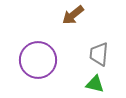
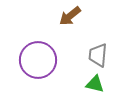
brown arrow: moved 3 px left, 1 px down
gray trapezoid: moved 1 px left, 1 px down
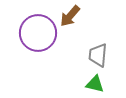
brown arrow: rotated 10 degrees counterclockwise
purple circle: moved 27 px up
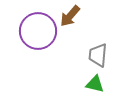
purple circle: moved 2 px up
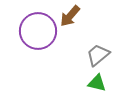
gray trapezoid: rotated 45 degrees clockwise
green triangle: moved 2 px right, 1 px up
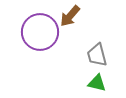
purple circle: moved 2 px right, 1 px down
gray trapezoid: moved 1 px left; rotated 65 degrees counterclockwise
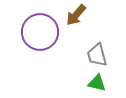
brown arrow: moved 6 px right, 1 px up
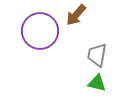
purple circle: moved 1 px up
gray trapezoid: rotated 25 degrees clockwise
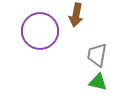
brown arrow: rotated 30 degrees counterclockwise
green triangle: moved 1 px right, 1 px up
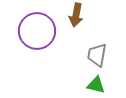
purple circle: moved 3 px left
green triangle: moved 2 px left, 3 px down
